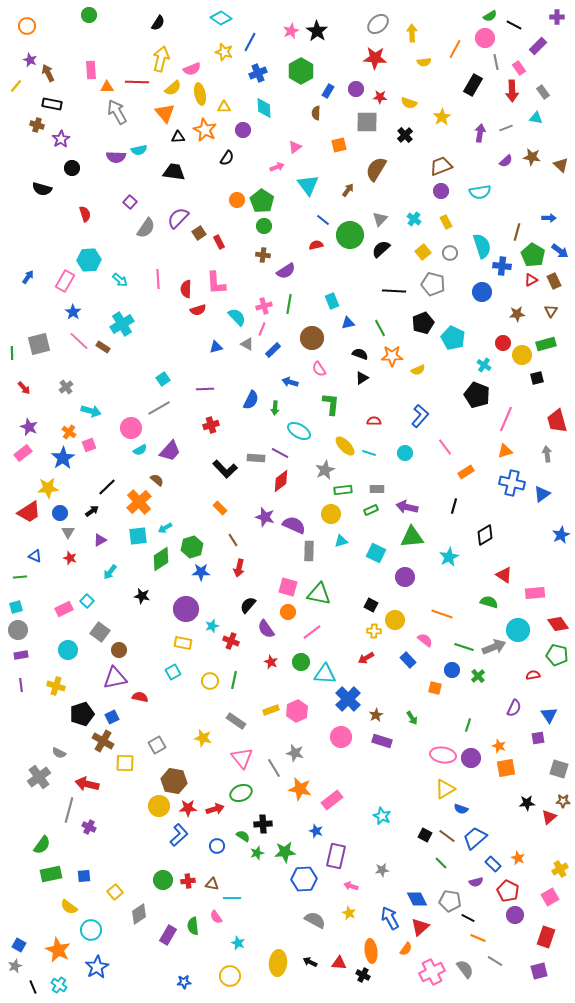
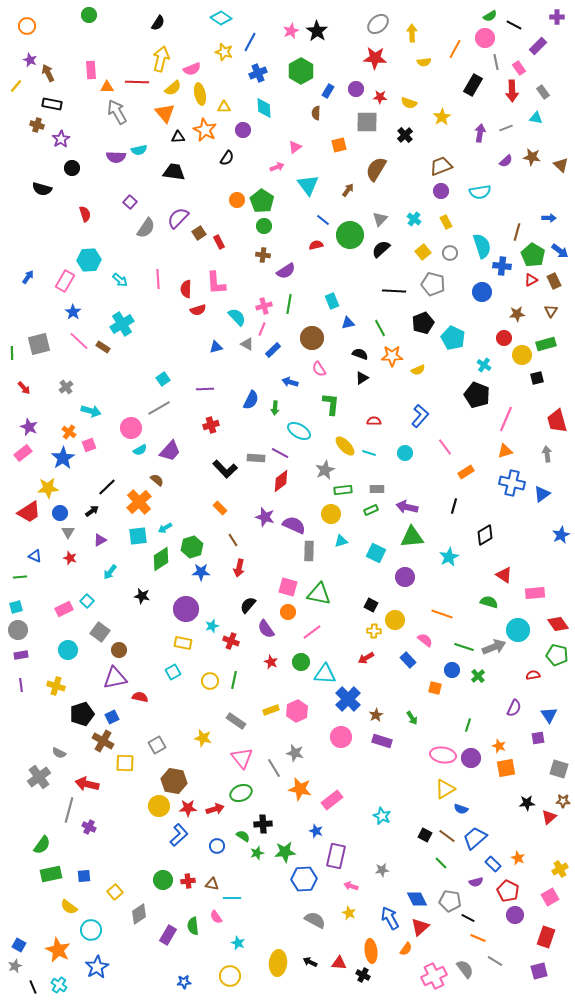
red circle at (503, 343): moved 1 px right, 5 px up
pink cross at (432, 972): moved 2 px right, 4 px down
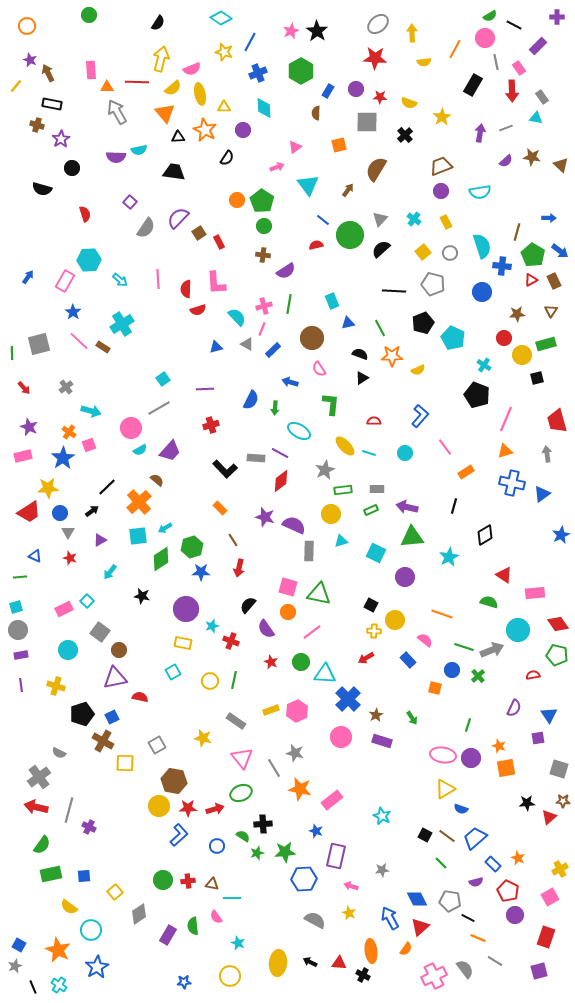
gray rectangle at (543, 92): moved 1 px left, 5 px down
pink rectangle at (23, 453): moved 3 px down; rotated 24 degrees clockwise
gray arrow at (494, 647): moved 2 px left, 3 px down
red arrow at (87, 784): moved 51 px left, 23 px down
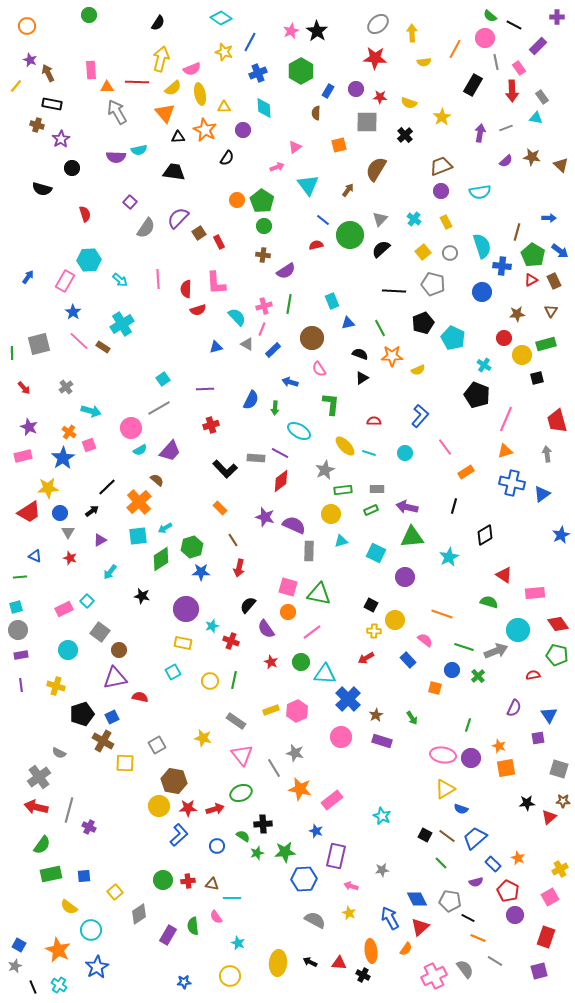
green semicircle at (490, 16): rotated 72 degrees clockwise
gray arrow at (492, 650): moved 4 px right, 1 px down
pink triangle at (242, 758): moved 3 px up
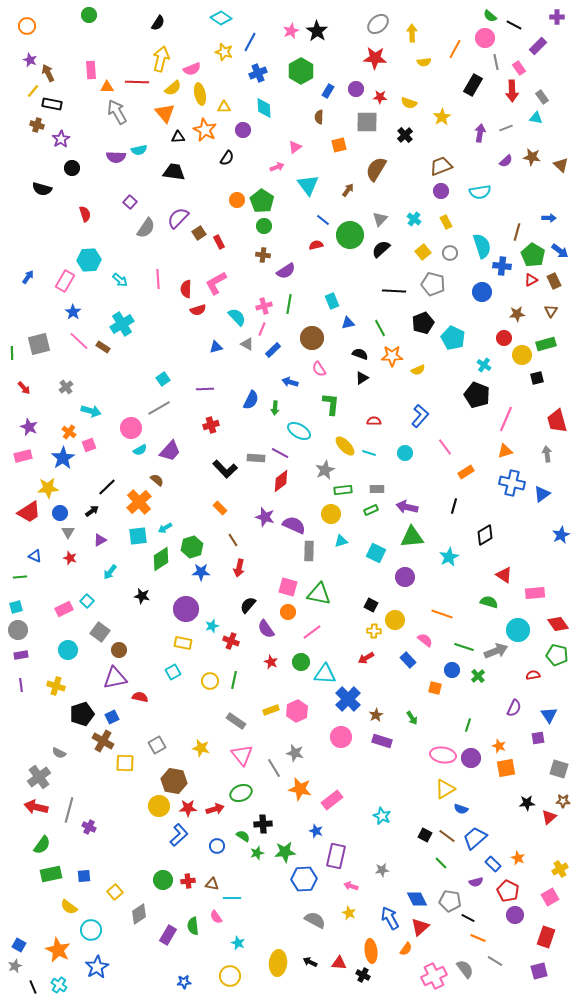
yellow line at (16, 86): moved 17 px right, 5 px down
brown semicircle at (316, 113): moved 3 px right, 4 px down
pink L-shape at (216, 283): rotated 65 degrees clockwise
yellow star at (203, 738): moved 2 px left, 10 px down
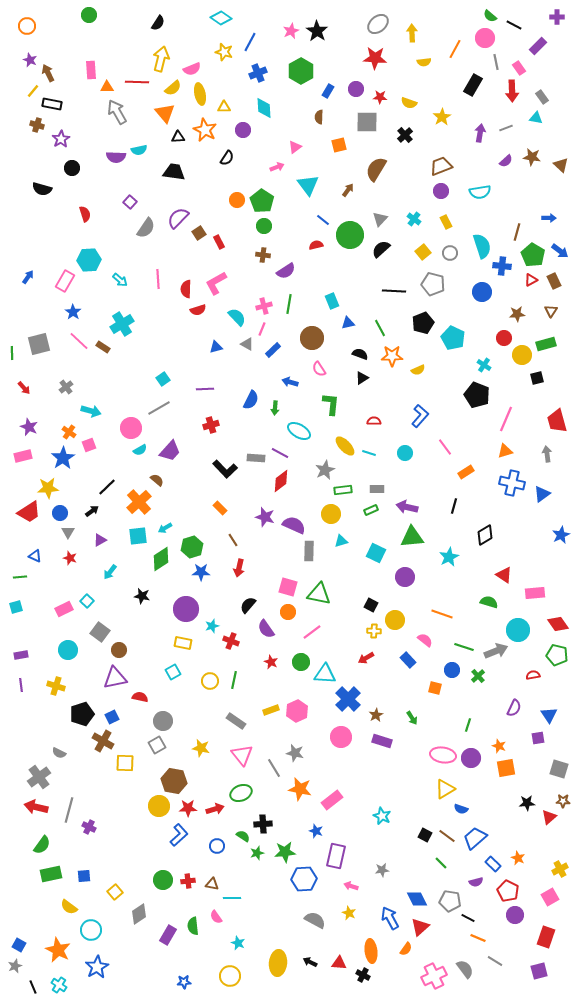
gray circle at (18, 630): moved 145 px right, 91 px down
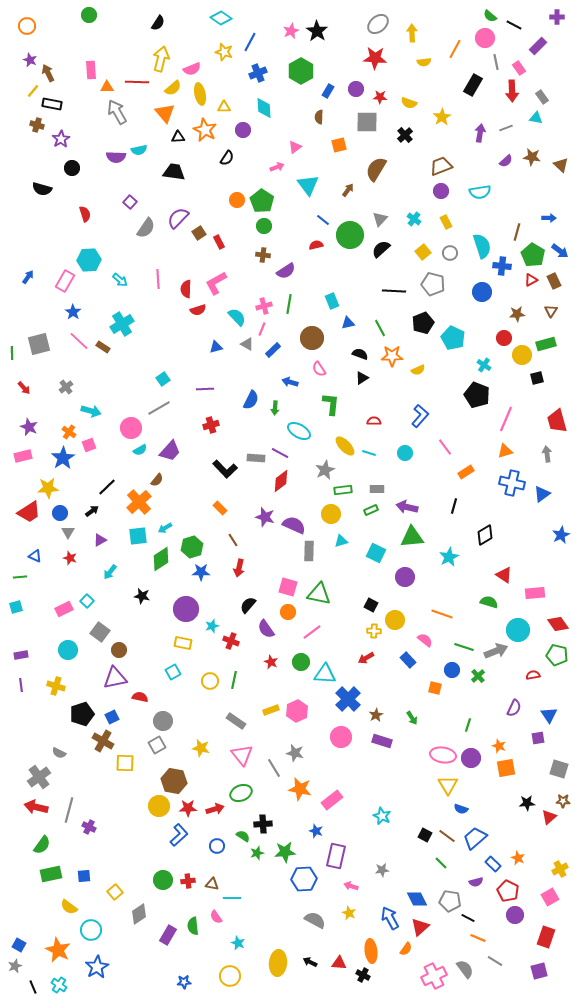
brown semicircle at (157, 480): rotated 88 degrees clockwise
yellow triangle at (445, 789): moved 3 px right, 4 px up; rotated 30 degrees counterclockwise
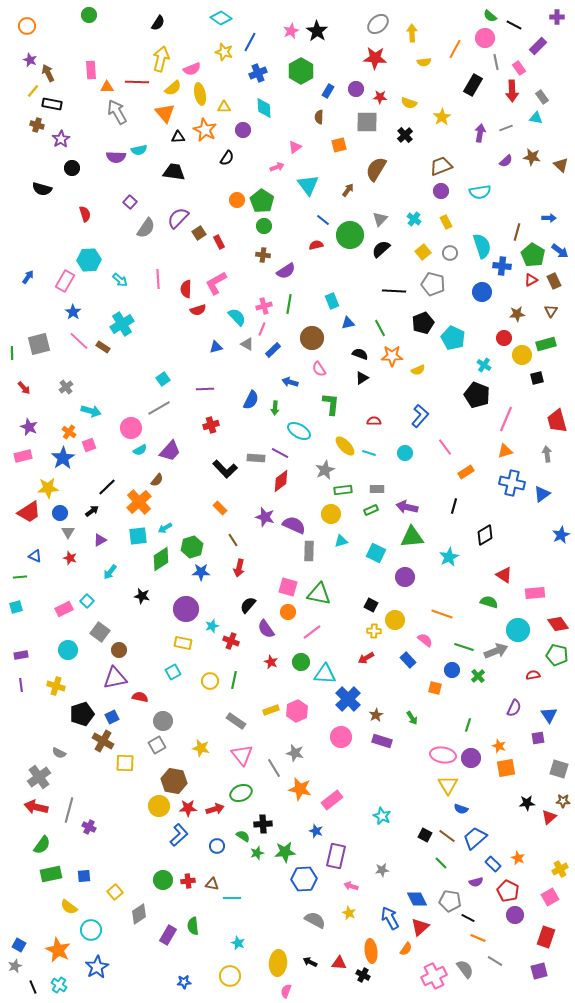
pink semicircle at (216, 917): moved 70 px right, 74 px down; rotated 56 degrees clockwise
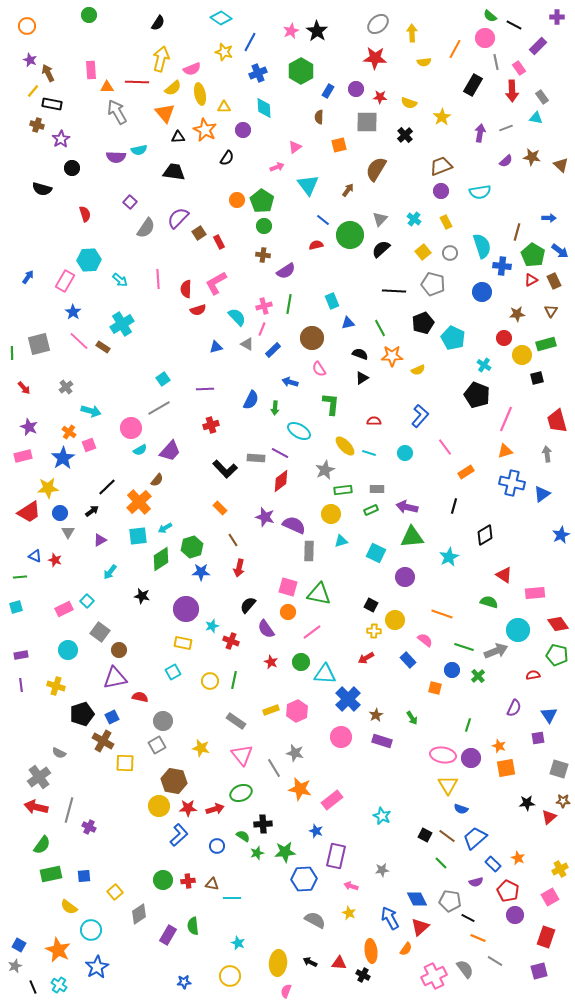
red star at (70, 558): moved 15 px left, 2 px down
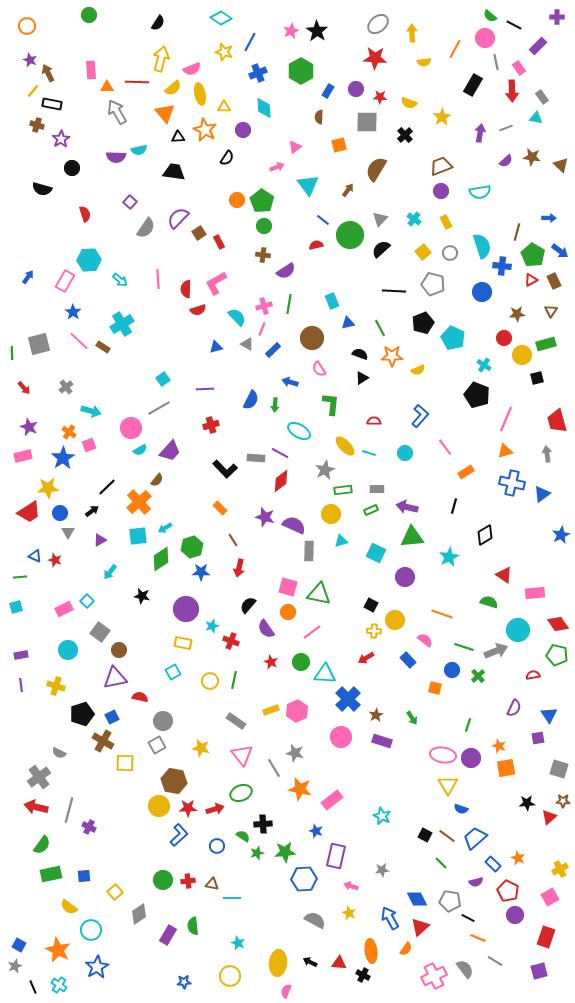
green arrow at (275, 408): moved 3 px up
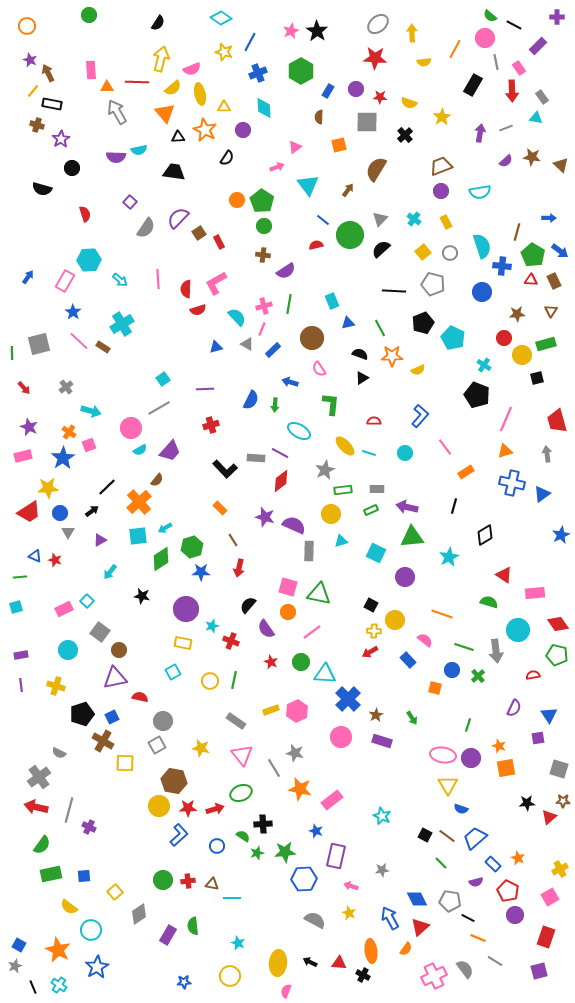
red triangle at (531, 280): rotated 32 degrees clockwise
gray arrow at (496, 651): rotated 105 degrees clockwise
red arrow at (366, 658): moved 4 px right, 6 px up
